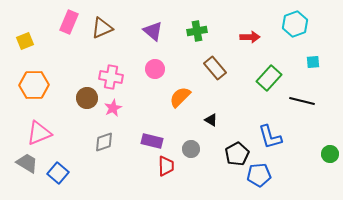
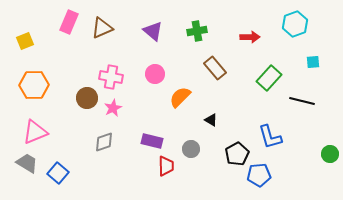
pink circle: moved 5 px down
pink triangle: moved 4 px left, 1 px up
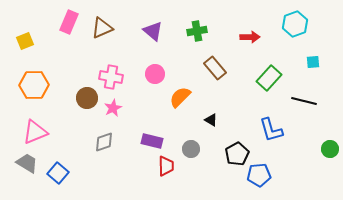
black line: moved 2 px right
blue L-shape: moved 1 px right, 7 px up
green circle: moved 5 px up
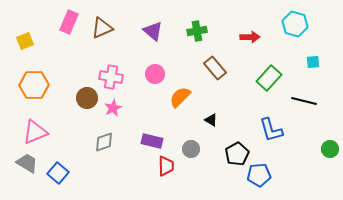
cyan hexagon: rotated 25 degrees counterclockwise
